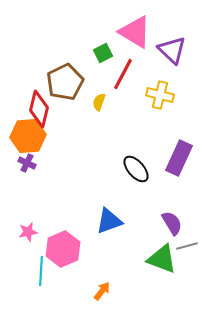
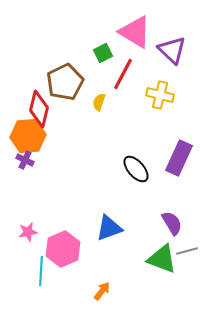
purple cross: moved 2 px left, 3 px up
blue triangle: moved 7 px down
gray line: moved 5 px down
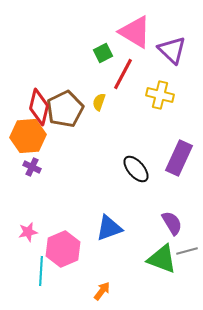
brown pentagon: moved 27 px down
red diamond: moved 2 px up
purple cross: moved 7 px right, 7 px down
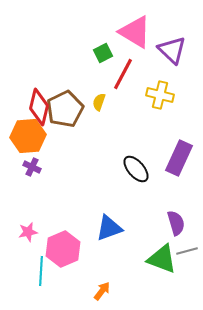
purple semicircle: moved 4 px right; rotated 15 degrees clockwise
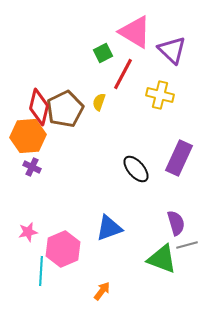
gray line: moved 6 px up
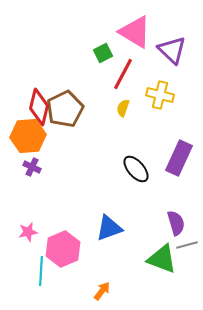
yellow semicircle: moved 24 px right, 6 px down
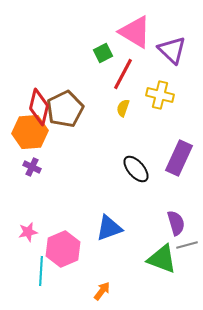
orange hexagon: moved 2 px right, 4 px up
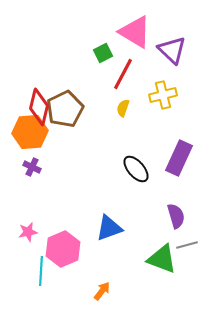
yellow cross: moved 3 px right; rotated 28 degrees counterclockwise
purple semicircle: moved 7 px up
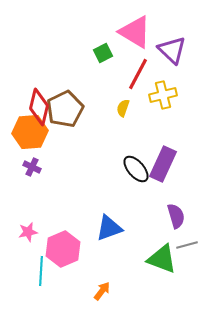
red line: moved 15 px right
purple rectangle: moved 16 px left, 6 px down
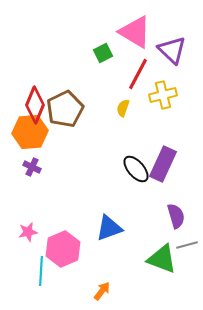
red diamond: moved 4 px left, 2 px up; rotated 9 degrees clockwise
